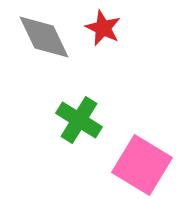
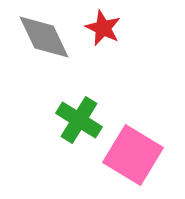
pink square: moved 9 px left, 10 px up
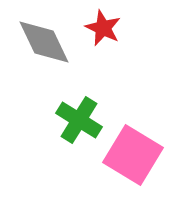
gray diamond: moved 5 px down
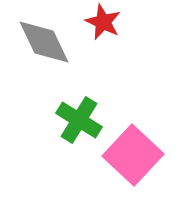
red star: moved 6 px up
pink square: rotated 12 degrees clockwise
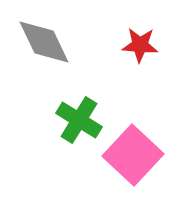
red star: moved 37 px right, 23 px down; rotated 21 degrees counterclockwise
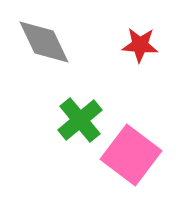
green cross: moved 1 px right; rotated 18 degrees clockwise
pink square: moved 2 px left; rotated 6 degrees counterclockwise
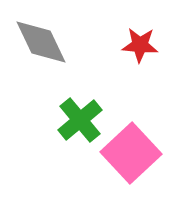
gray diamond: moved 3 px left
pink square: moved 2 px up; rotated 10 degrees clockwise
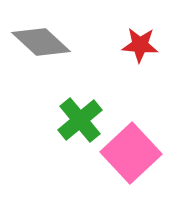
gray diamond: rotated 22 degrees counterclockwise
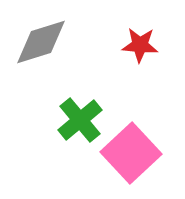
gray diamond: rotated 60 degrees counterclockwise
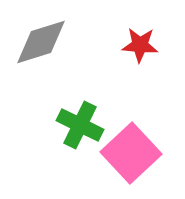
green cross: moved 5 px down; rotated 24 degrees counterclockwise
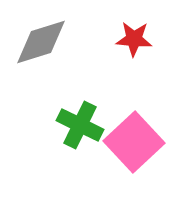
red star: moved 6 px left, 6 px up
pink square: moved 3 px right, 11 px up
